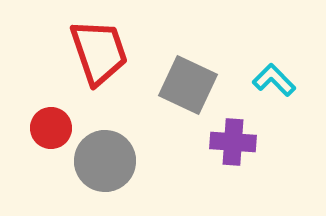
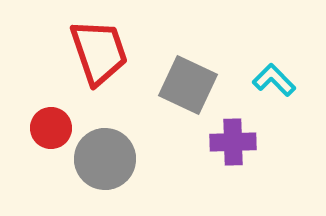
purple cross: rotated 6 degrees counterclockwise
gray circle: moved 2 px up
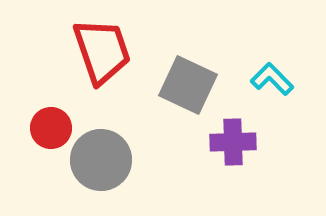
red trapezoid: moved 3 px right, 1 px up
cyan L-shape: moved 2 px left, 1 px up
gray circle: moved 4 px left, 1 px down
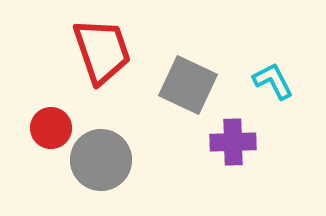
cyan L-shape: moved 1 px right, 2 px down; rotated 18 degrees clockwise
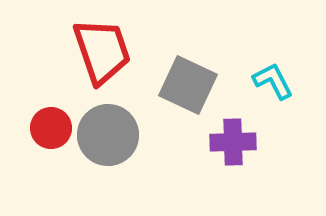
gray circle: moved 7 px right, 25 px up
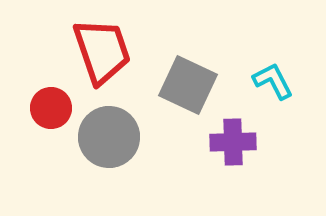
red circle: moved 20 px up
gray circle: moved 1 px right, 2 px down
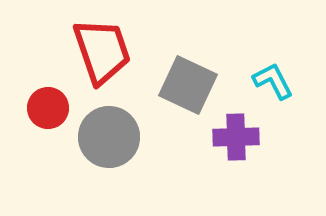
red circle: moved 3 px left
purple cross: moved 3 px right, 5 px up
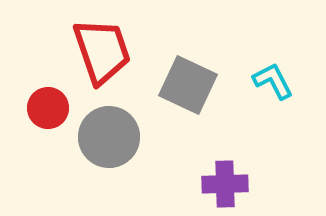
purple cross: moved 11 px left, 47 px down
